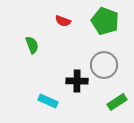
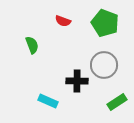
green pentagon: moved 2 px down
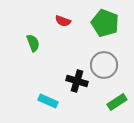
green semicircle: moved 1 px right, 2 px up
black cross: rotated 15 degrees clockwise
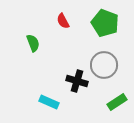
red semicircle: rotated 42 degrees clockwise
cyan rectangle: moved 1 px right, 1 px down
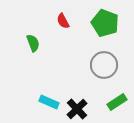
black cross: moved 28 px down; rotated 30 degrees clockwise
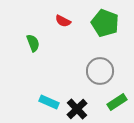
red semicircle: rotated 35 degrees counterclockwise
gray circle: moved 4 px left, 6 px down
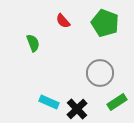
red semicircle: rotated 21 degrees clockwise
gray circle: moved 2 px down
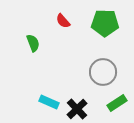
green pentagon: rotated 20 degrees counterclockwise
gray circle: moved 3 px right, 1 px up
green rectangle: moved 1 px down
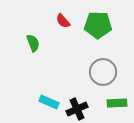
green pentagon: moved 7 px left, 2 px down
green rectangle: rotated 30 degrees clockwise
black cross: rotated 20 degrees clockwise
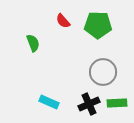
black cross: moved 12 px right, 5 px up
